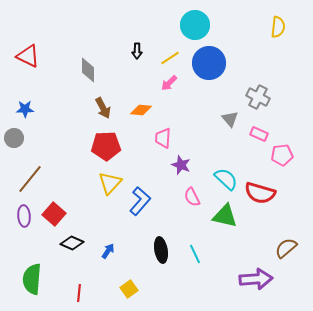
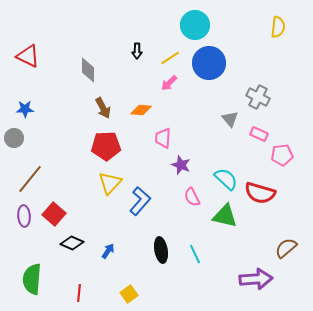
yellow square: moved 5 px down
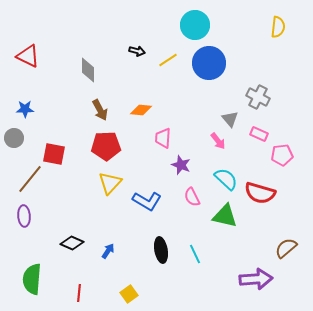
black arrow: rotated 77 degrees counterclockwise
yellow line: moved 2 px left, 2 px down
pink arrow: moved 49 px right, 58 px down; rotated 84 degrees counterclockwise
brown arrow: moved 3 px left, 2 px down
blue L-shape: moved 7 px right; rotated 80 degrees clockwise
red square: moved 60 px up; rotated 30 degrees counterclockwise
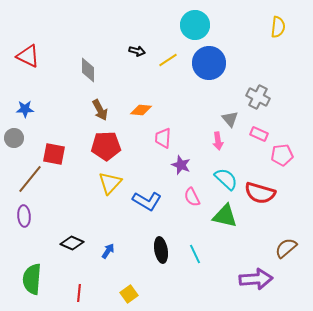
pink arrow: rotated 30 degrees clockwise
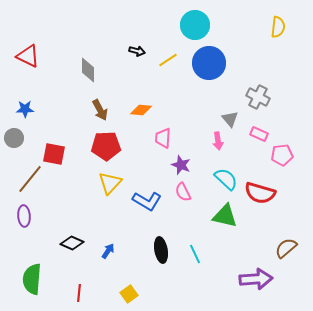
pink semicircle: moved 9 px left, 5 px up
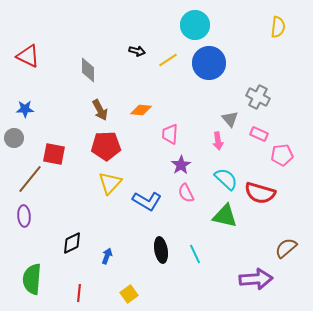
pink trapezoid: moved 7 px right, 4 px up
purple star: rotated 18 degrees clockwise
pink semicircle: moved 3 px right, 1 px down
black diamond: rotated 50 degrees counterclockwise
blue arrow: moved 1 px left, 5 px down; rotated 14 degrees counterclockwise
